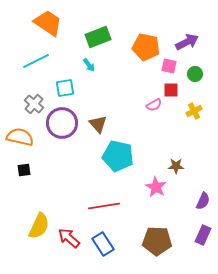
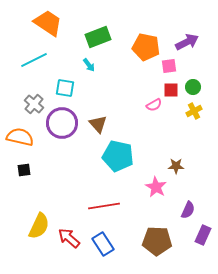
cyan line: moved 2 px left, 1 px up
pink square: rotated 21 degrees counterclockwise
green circle: moved 2 px left, 13 px down
cyan square: rotated 18 degrees clockwise
purple semicircle: moved 15 px left, 9 px down
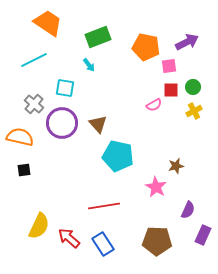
brown star: rotated 14 degrees counterclockwise
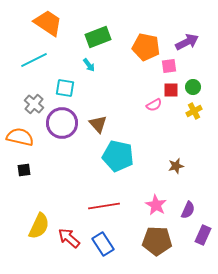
pink star: moved 18 px down
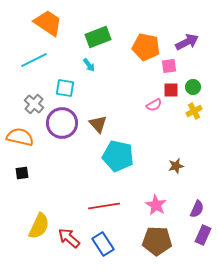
black square: moved 2 px left, 3 px down
purple semicircle: moved 9 px right, 1 px up
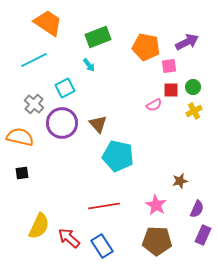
cyan square: rotated 36 degrees counterclockwise
brown star: moved 4 px right, 15 px down
blue rectangle: moved 1 px left, 2 px down
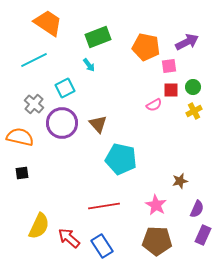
cyan pentagon: moved 3 px right, 3 px down
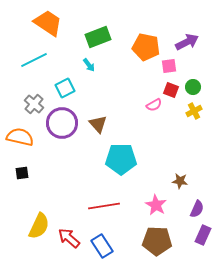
red square: rotated 21 degrees clockwise
cyan pentagon: rotated 12 degrees counterclockwise
brown star: rotated 21 degrees clockwise
